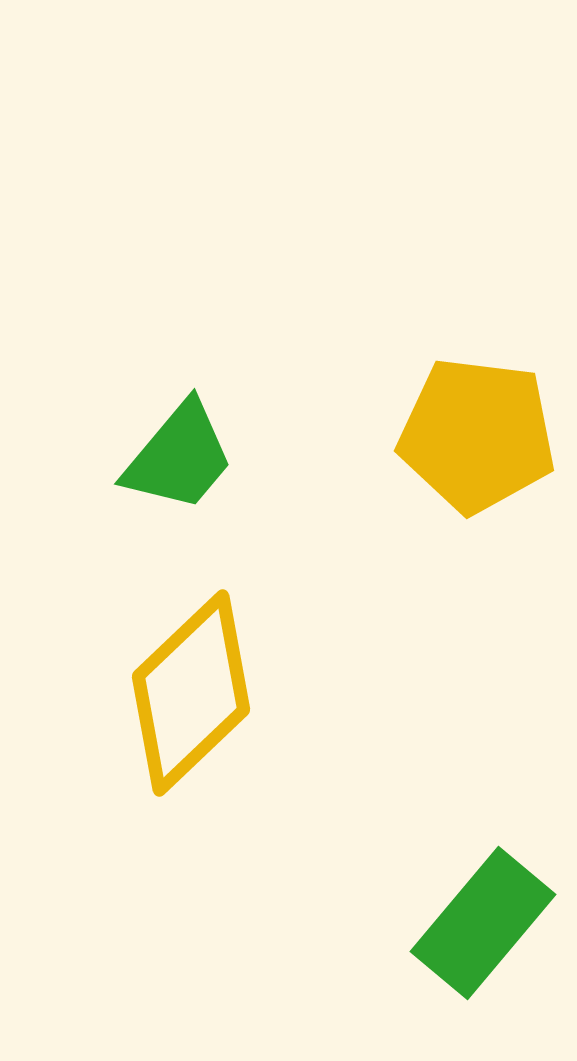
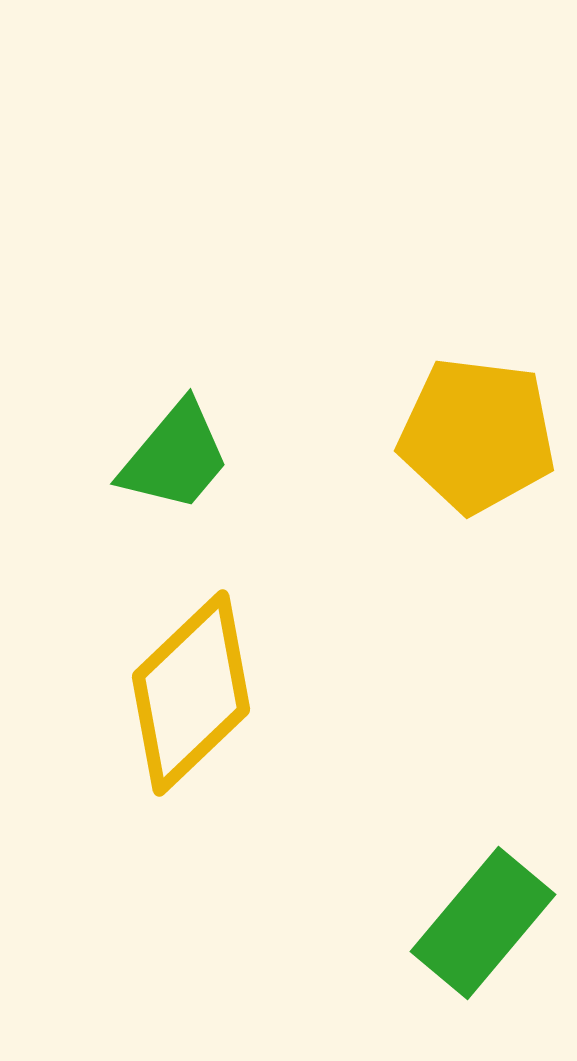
green trapezoid: moved 4 px left
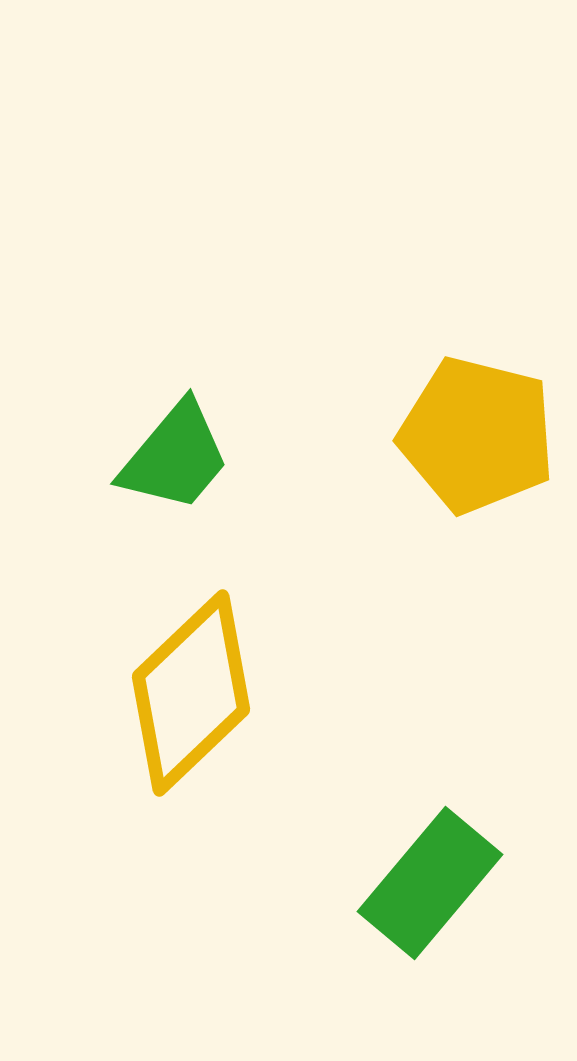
yellow pentagon: rotated 7 degrees clockwise
green rectangle: moved 53 px left, 40 px up
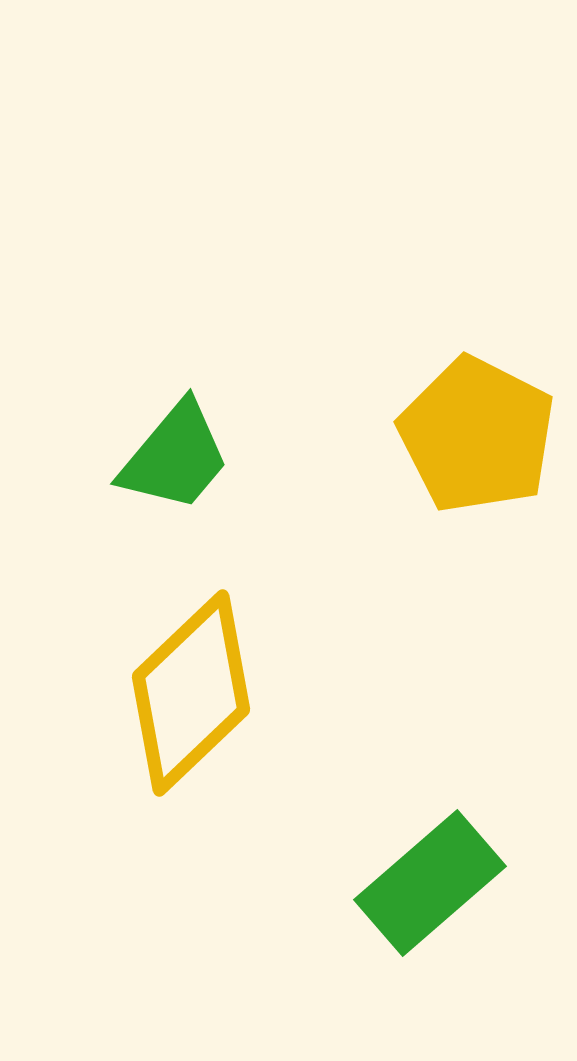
yellow pentagon: rotated 13 degrees clockwise
green rectangle: rotated 9 degrees clockwise
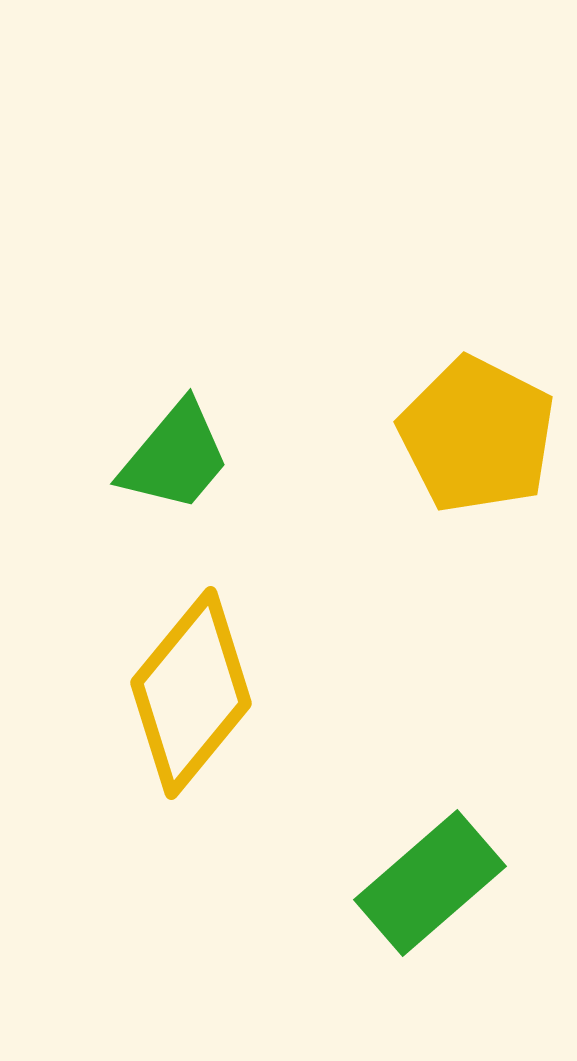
yellow diamond: rotated 7 degrees counterclockwise
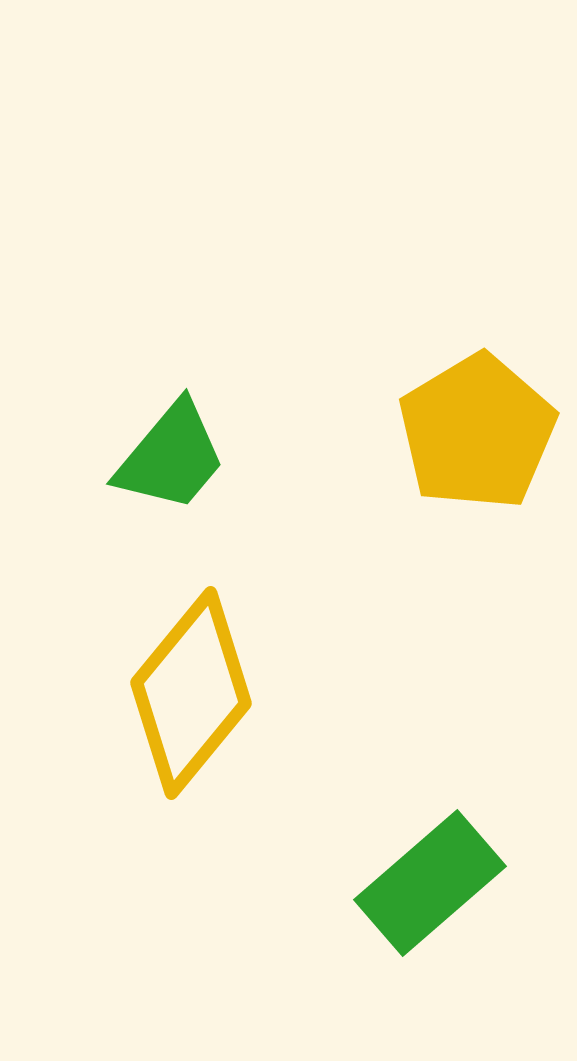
yellow pentagon: moved 3 px up; rotated 14 degrees clockwise
green trapezoid: moved 4 px left
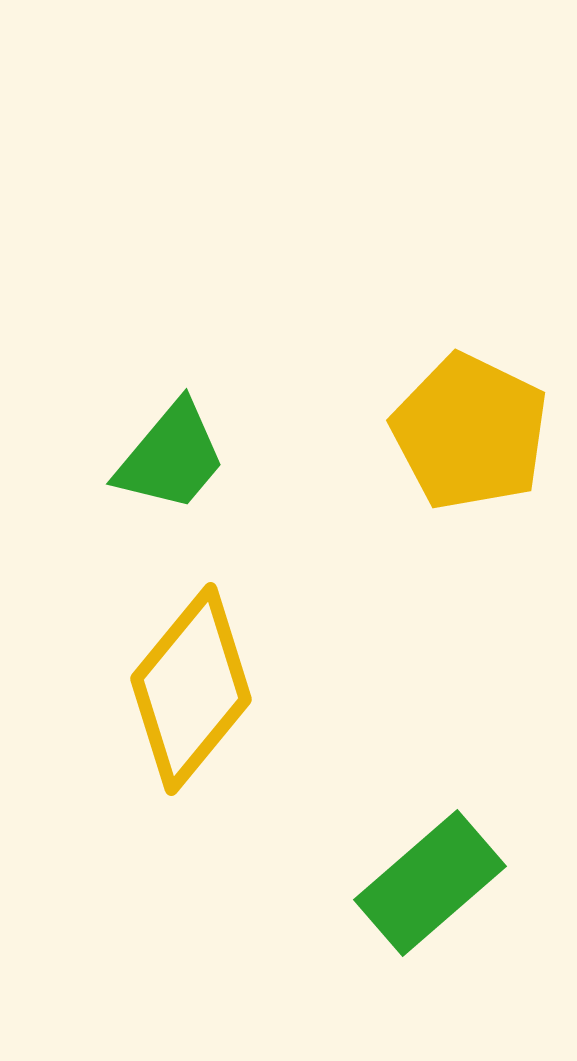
yellow pentagon: moved 7 px left; rotated 15 degrees counterclockwise
yellow diamond: moved 4 px up
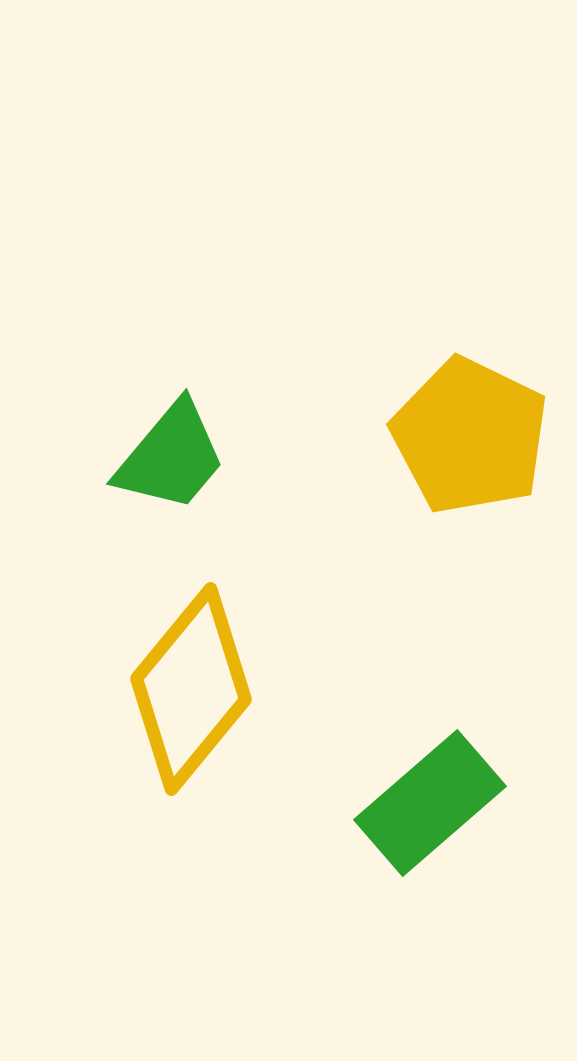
yellow pentagon: moved 4 px down
green rectangle: moved 80 px up
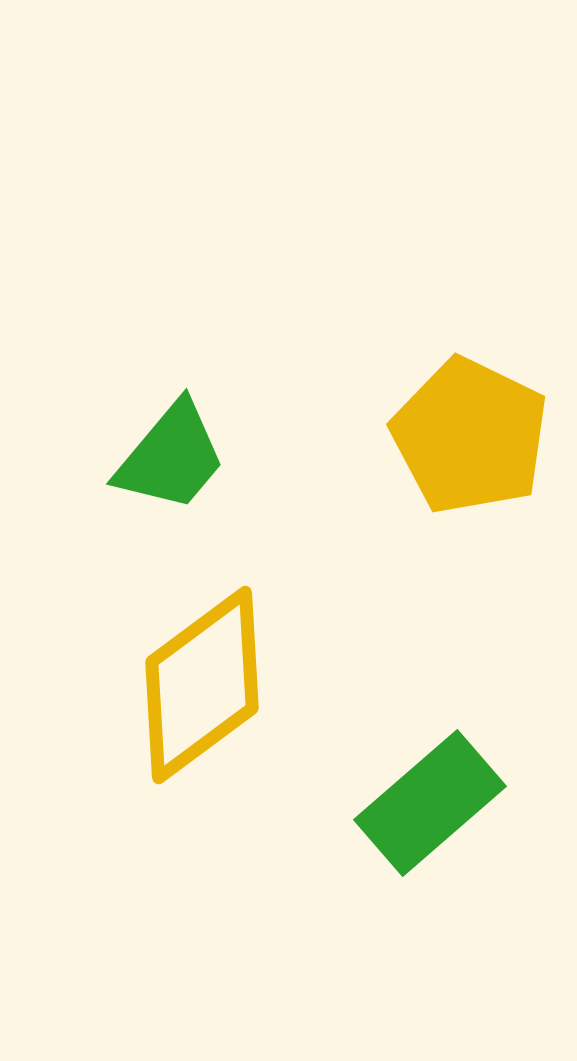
yellow diamond: moved 11 px right, 4 px up; rotated 14 degrees clockwise
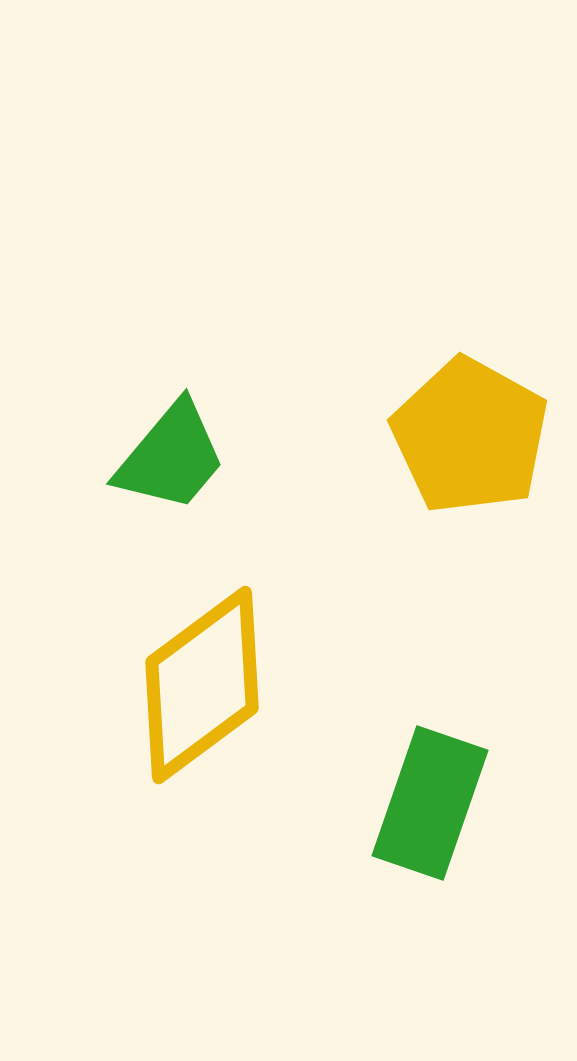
yellow pentagon: rotated 3 degrees clockwise
green rectangle: rotated 30 degrees counterclockwise
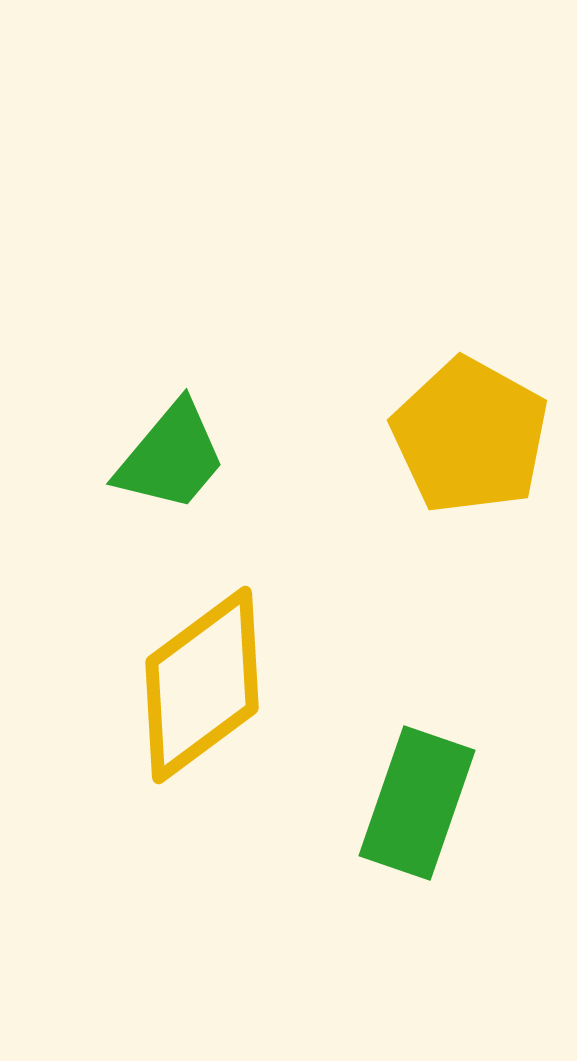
green rectangle: moved 13 px left
